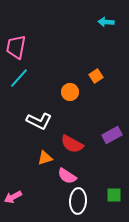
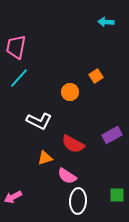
red semicircle: moved 1 px right
green square: moved 3 px right
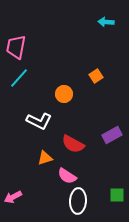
orange circle: moved 6 px left, 2 px down
